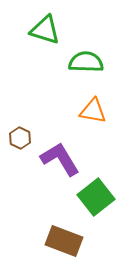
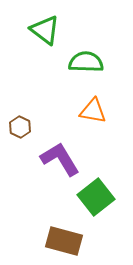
green triangle: rotated 20 degrees clockwise
brown hexagon: moved 11 px up
brown rectangle: rotated 6 degrees counterclockwise
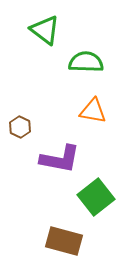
purple L-shape: rotated 132 degrees clockwise
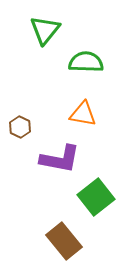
green triangle: rotated 32 degrees clockwise
orange triangle: moved 10 px left, 3 px down
brown rectangle: rotated 36 degrees clockwise
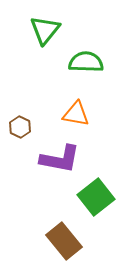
orange triangle: moved 7 px left
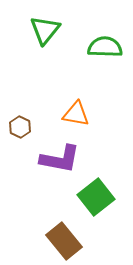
green semicircle: moved 19 px right, 15 px up
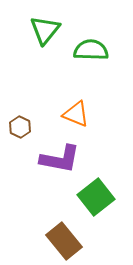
green semicircle: moved 14 px left, 3 px down
orange triangle: rotated 12 degrees clockwise
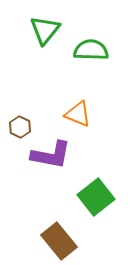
orange triangle: moved 2 px right
purple L-shape: moved 9 px left, 4 px up
brown rectangle: moved 5 px left
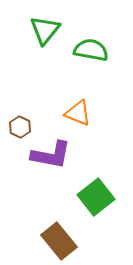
green semicircle: rotated 8 degrees clockwise
orange triangle: moved 1 px up
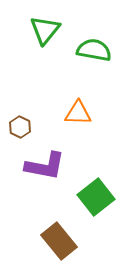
green semicircle: moved 3 px right
orange triangle: rotated 20 degrees counterclockwise
purple L-shape: moved 6 px left, 11 px down
